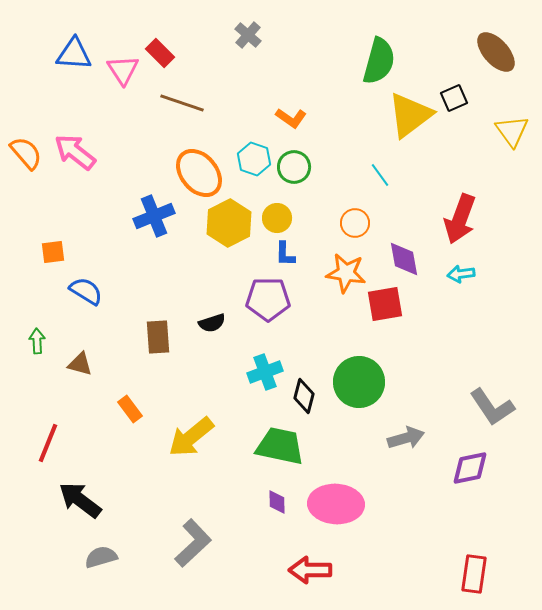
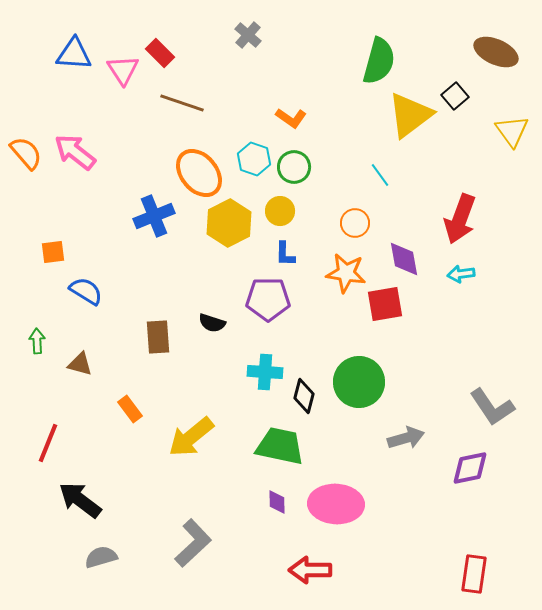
brown ellipse at (496, 52): rotated 24 degrees counterclockwise
black square at (454, 98): moved 1 px right, 2 px up; rotated 16 degrees counterclockwise
yellow circle at (277, 218): moved 3 px right, 7 px up
black semicircle at (212, 323): rotated 36 degrees clockwise
cyan cross at (265, 372): rotated 24 degrees clockwise
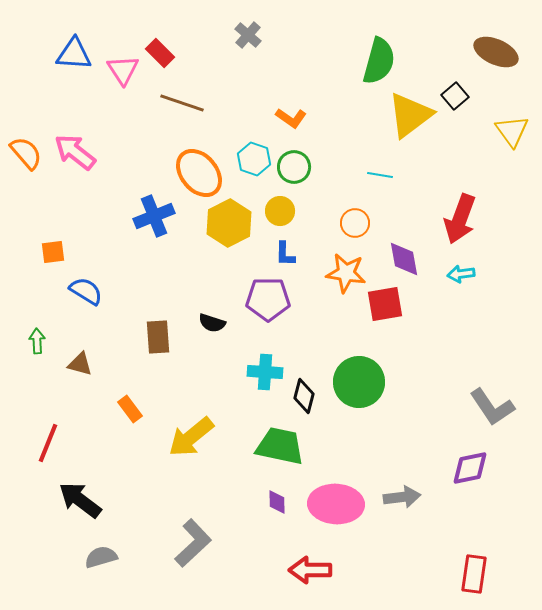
cyan line at (380, 175): rotated 45 degrees counterclockwise
gray arrow at (406, 438): moved 4 px left, 59 px down; rotated 9 degrees clockwise
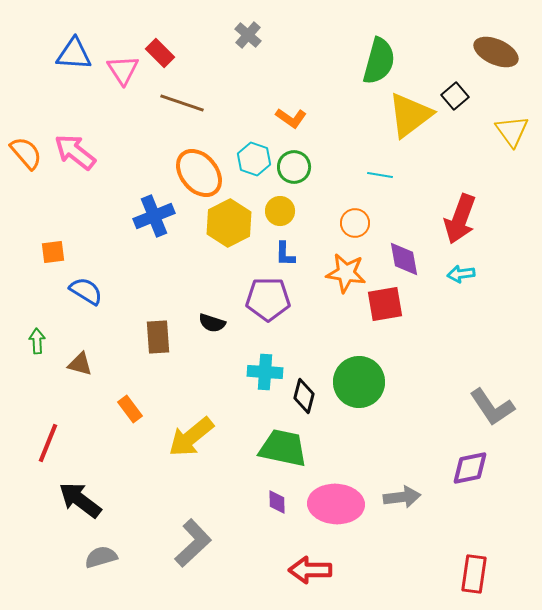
green trapezoid at (280, 446): moved 3 px right, 2 px down
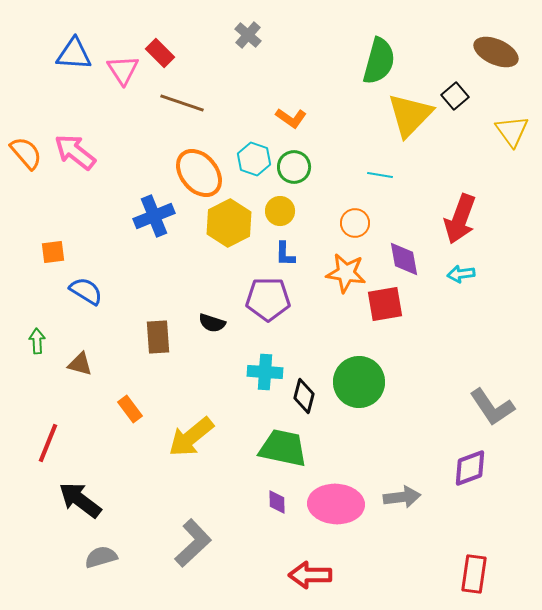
yellow triangle at (410, 115): rotated 9 degrees counterclockwise
purple diamond at (470, 468): rotated 9 degrees counterclockwise
red arrow at (310, 570): moved 5 px down
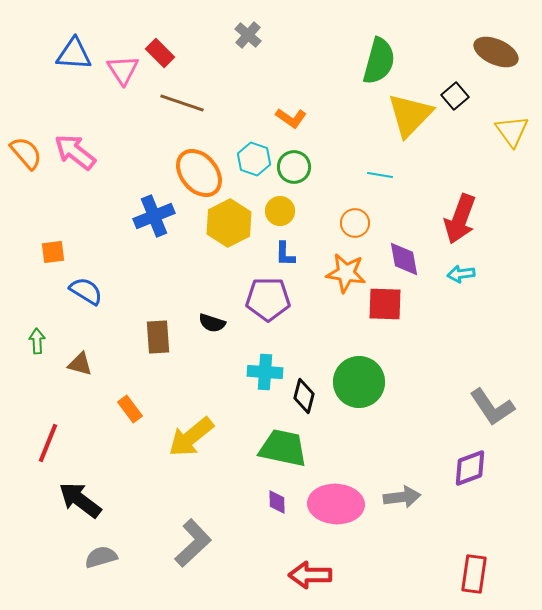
red square at (385, 304): rotated 12 degrees clockwise
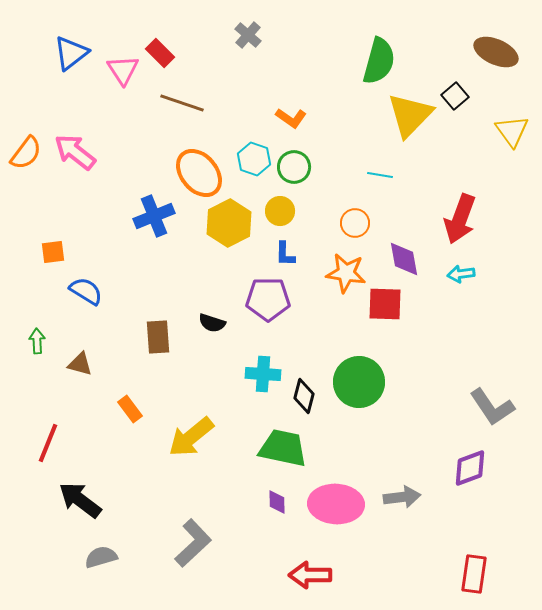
blue triangle at (74, 54): moved 3 px left, 1 px up; rotated 42 degrees counterclockwise
orange semicircle at (26, 153): rotated 78 degrees clockwise
cyan cross at (265, 372): moved 2 px left, 2 px down
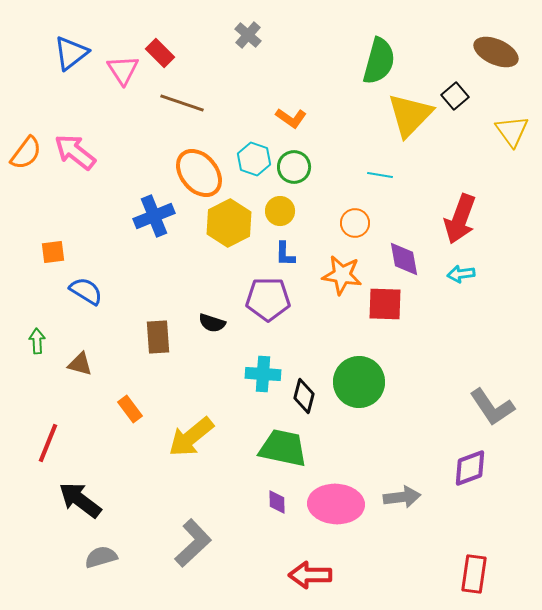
orange star at (346, 273): moved 4 px left, 2 px down
